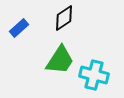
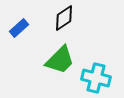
green trapezoid: rotated 12 degrees clockwise
cyan cross: moved 2 px right, 3 px down
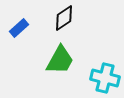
green trapezoid: rotated 16 degrees counterclockwise
cyan cross: moved 9 px right
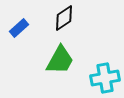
cyan cross: rotated 24 degrees counterclockwise
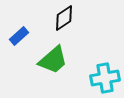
blue rectangle: moved 8 px down
green trapezoid: moved 7 px left; rotated 20 degrees clockwise
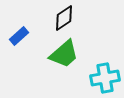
green trapezoid: moved 11 px right, 6 px up
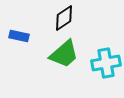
blue rectangle: rotated 54 degrees clockwise
cyan cross: moved 1 px right, 15 px up
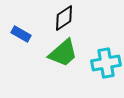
blue rectangle: moved 2 px right, 2 px up; rotated 18 degrees clockwise
green trapezoid: moved 1 px left, 1 px up
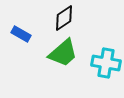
cyan cross: rotated 20 degrees clockwise
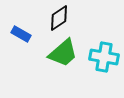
black diamond: moved 5 px left
cyan cross: moved 2 px left, 6 px up
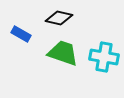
black diamond: rotated 48 degrees clockwise
green trapezoid: rotated 120 degrees counterclockwise
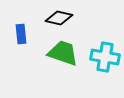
blue rectangle: rotated 54 degrees clockwise
cyan cross: moved 1 px right
